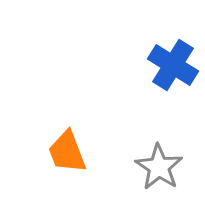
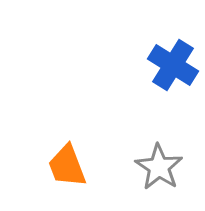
orange trapezoid: moved 14 px down
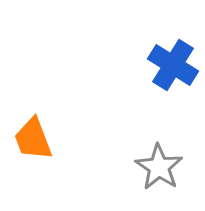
orange trapezoid: moved 34 px left, 27 px up
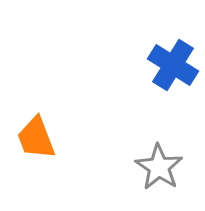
orange trapezoid: moved 3 px right, 1 px up
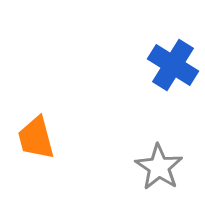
orange trapezoid: rotated 6 degrees clockwise
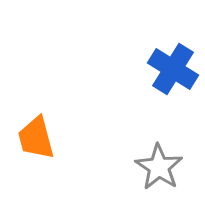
blue cross: moved 4 px down
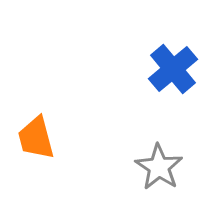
blue cross: rotated 18 degrees clockwise
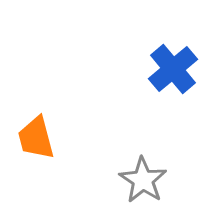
gray star: moved 16 px left, 13 px down
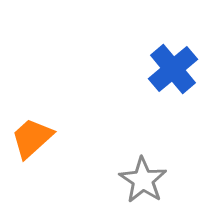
orange trapezoid: moved 4 px left; rotated 63 degrees clockwise
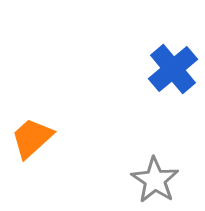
gray star: moved 12 px right
